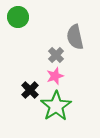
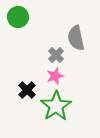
gray semicircle: moved 1 px right, 1 px down
black cross: moved 3 px left
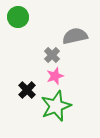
gray semicircle: moved 1 px left, 2 px up; rotated 90 degrees clockwise
gray cross: moved 4 px left
green star: rotated 12 degrees clockwise
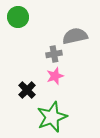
gray cross: moved 2 px right, 1 px up; rotated 35 degrees clockwise
green star: moved 4 px left, 11 px down
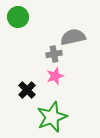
gray semicircle: moved 2 px left, 1 px down
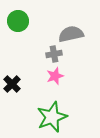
green circle: moved 4 px down
gray semicircle: moved 2 px left, 3 px up
black cross: moved 15 px left, 6 px up
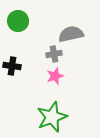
black cross: moved 18 px up; rotated 36 degrees counterclockwise
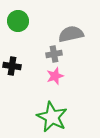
green star: rotated 24 degrees counterclockwise
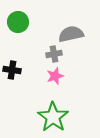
green circle: moved 1 px down
black cross: moved 4 px down
green star: moved 1 px right; rotated 8 degrees clockwise
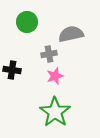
green circle: moved 9 px right
gray cross: moved 5 px left
green star: moved 2 px right, 5 px up
